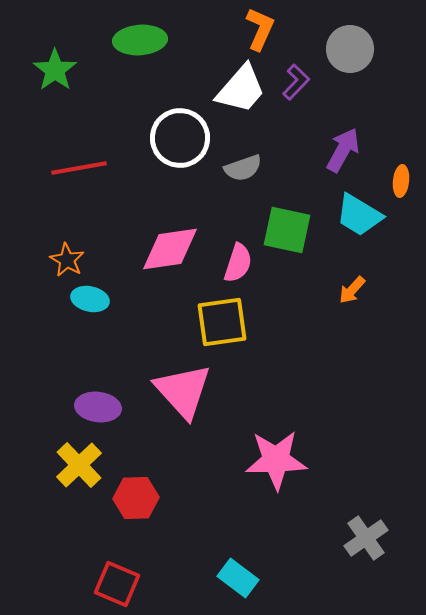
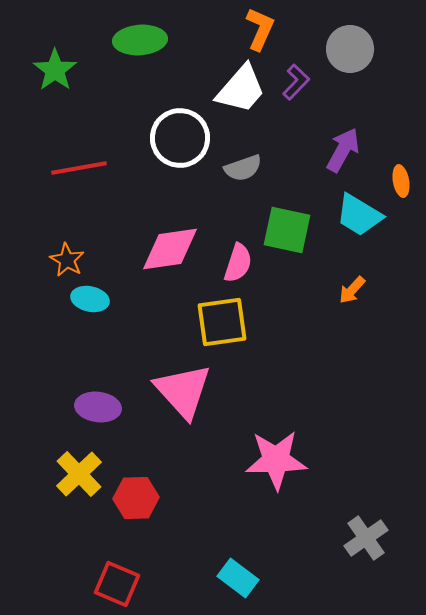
orange ellipse: rotated 16 degrees counterclockwise
yellow cross: moved 9 px down
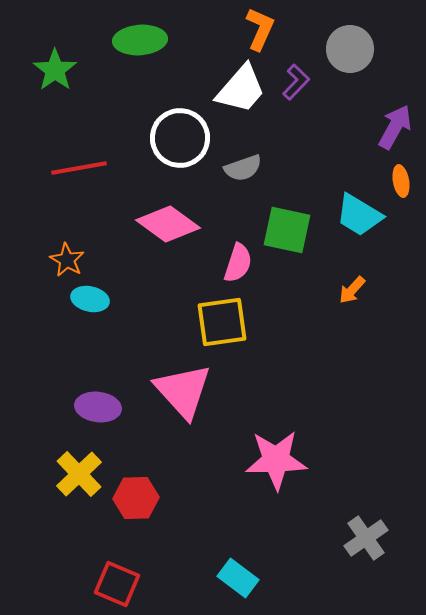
purple arrow: moved 52 px right, 23 px up
pink diamond: moved 2 px left, 25 px up; rotated 44 degrees clockwise
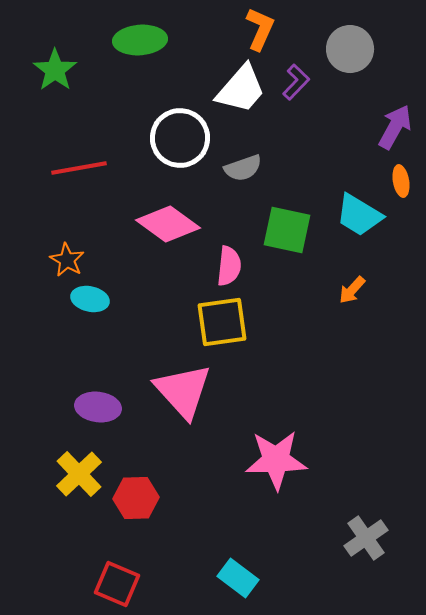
pink semicircle: moved 9 px left, 3 px down; rotated 12 degrees counterclockwise
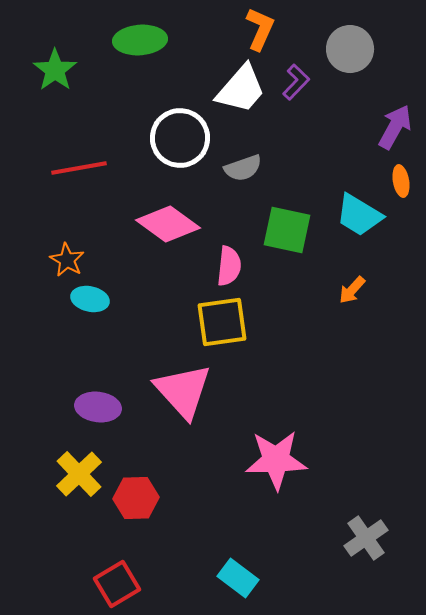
red square: rotated 36 degrees clockwise
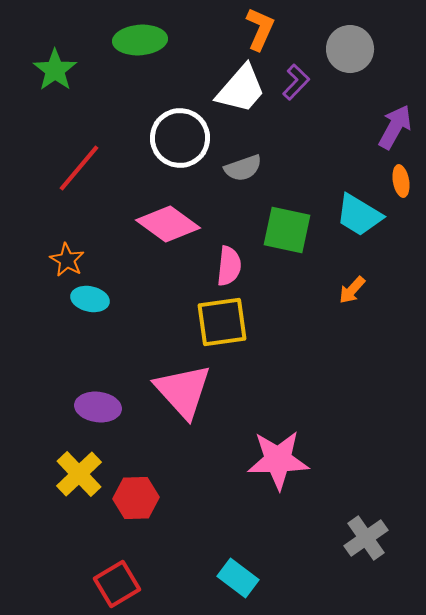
red line: rotated 40 degrees counterclockwise
pink star: moved 2 px right
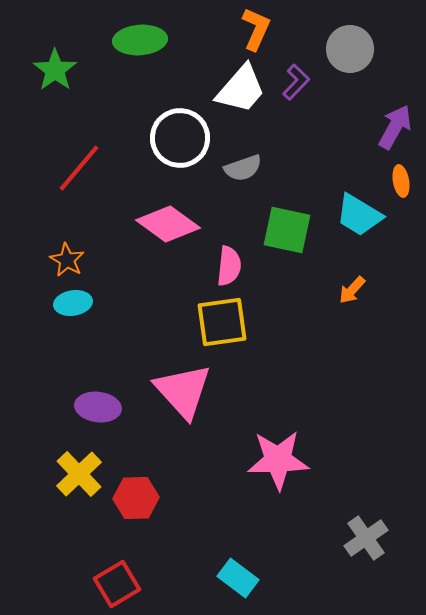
orange L-shape: moved 4 px left
cyan ellipse: moved 17 px left, 4 px down; rotated 21 degrees counterclockwise
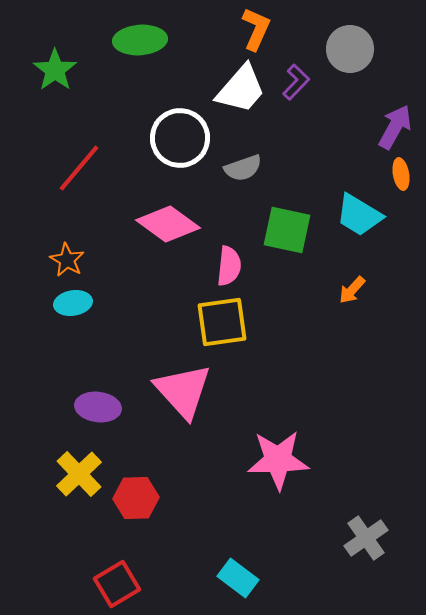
orange ellipse: moved 7 px up
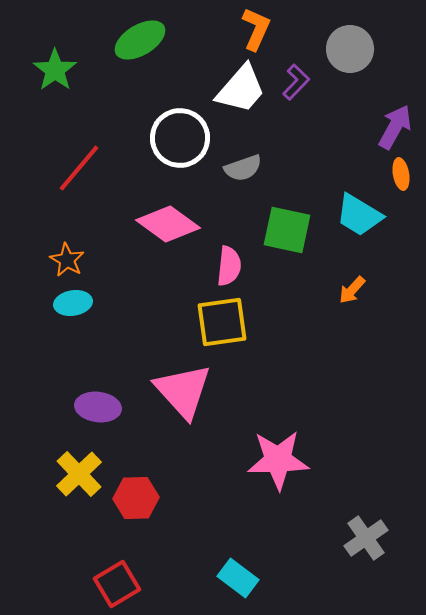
green ellipse: rotated 27 degrees counterclockwise
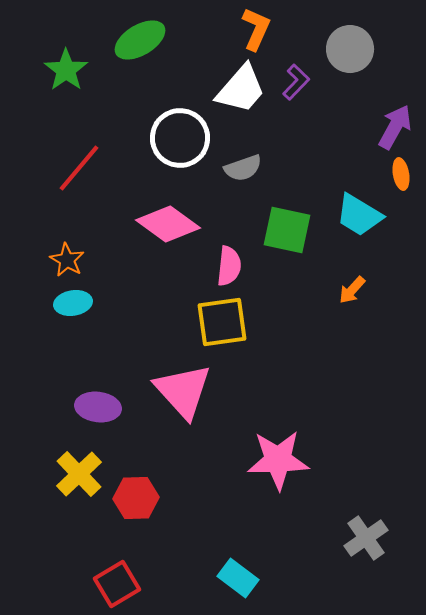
green star: moved 11 px right
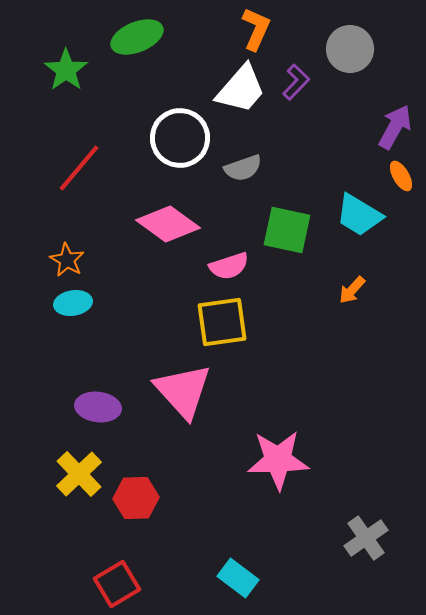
green ellipse: moved 3 px left, 3 px up; rotated 9 degrees clockwise
orange ellipse: moved 2 px down; rotated 20 degrees counterclockwise
pink semicircle: rotated 66 degrees clockwise
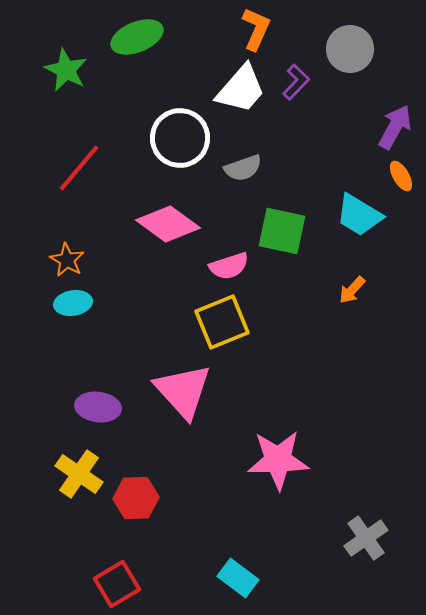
green star: rotated 9 degrees counterclockwise
green square: moved 5 px left, 1 px down
yellow square: rotated 14 degrees counterclockwise
yellow cross: rotated 12 degrees counterclockwise
